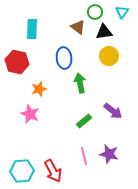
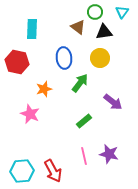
yellow circle: moved 9 px left, 2 px down
green arrow: rotated 48 degrees clockwise
orange star: moved 5 px right
purple arrow: moved 9 px up
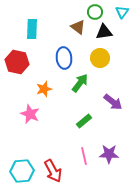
purple star: rotated 12 degrees counterclockwise
